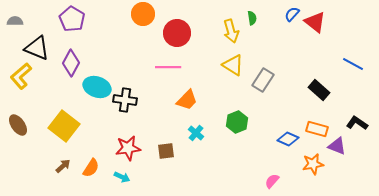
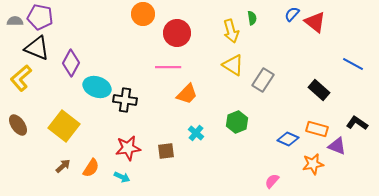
purple pentagon: moved 32 px left, 2 px up; rotated 20 degrees counterclockwise
yellow L-shape: moved 2 px down
orange trapezoid: moved 6 px up
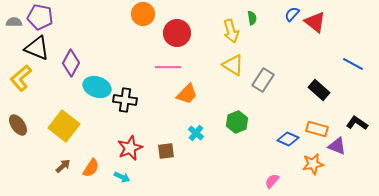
gray semicircle: moved 1 px left, 1 px down
red star: moved 2 px right; rotated 15 degrees counterclockwise
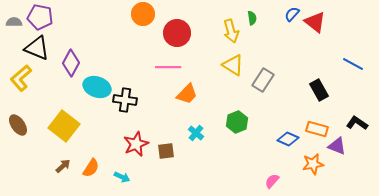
black rectangle: rotated 20 degrees clockwise
red star: moved 6 px right, 4 px up
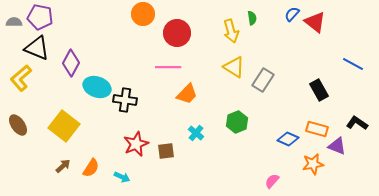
yellow triangle: moved 1 px right, 2 px down
